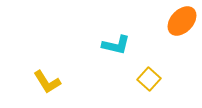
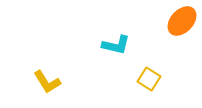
yellow square: rotated 10 degrees counterclockwise
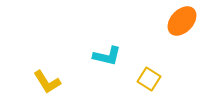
cyan L-shape: moved 9 px left, 11 px down
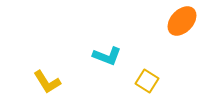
cyan L-shape: rotated 8 degrees clockwise
yellow square: moved 2 px left, 2 px down
